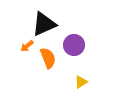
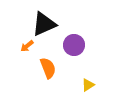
orange semicircle: moved 10 px down
yellow triangle: moved 7 px right, 3 px down
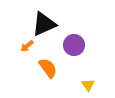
orange semicircle: rotated 15 degrees counterclockwise
yellow triangle: rotated 32 degrees counterclockwise
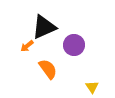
black triangle: moved 3 px down
orange semicircle: moved 1 px down
yellow triangle: moved 4 px right, 2 px down
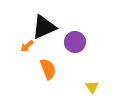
purple circle: moved 1 px right, 3 px up
orange semicircle: rotated 15 degrees clockwise
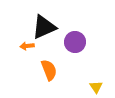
orange arrow: rotated 32 degrees clockwise
orange semicircle: moved 1 px right, 1 px down
yellow triangle: moved 4 px right
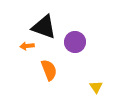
black triangle: rotated 44 degrees clockwise
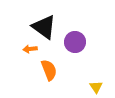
black triangle: rotated 16 degrees clockwise
orange arrow: moved 3 px right, 3 px down
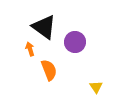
orange arrow: rotated 80 degrees clockwise
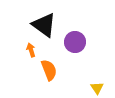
black triangle: moved 2 px up
orange arrow: moved 1 px right, 1 px down
yellow triangle: moved 1 px right, 1 px down
